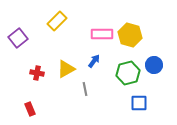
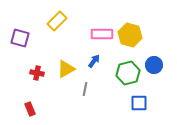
purple square: moved 2 px right; rotated 36 degrees counterclockwise
gray line: rotated 24 degrees clockwise
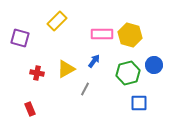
gray line: rotated 16 degrees clockwise
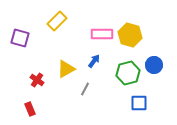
red cross: moved 7 px down; rotated 24 degrees clockwise
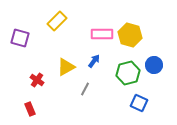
yellow triangle: moved 2 px up
blue square: rotated 24 degrees clockwise
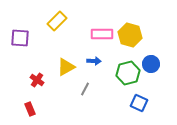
purple square: rotated 12 degrees counterclockwise
blue arrow: rotated 56 degrees clockwise
blue circle: moved 3 px left, 1 px up
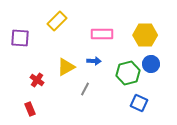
yellow hexagon: moved 15 px right; rotated 15 degrees counterclockwise
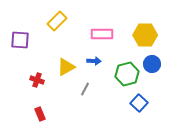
purple square: moved 2 px down
blue circle: moved 1 px right
green hexagon: moved 1 px left, 1 px down
red cross: rotated 16 degrees counterclockwise
blue square: rotated 18 degrees clockwise
red rectangle: moved 10 px right, 5 px down
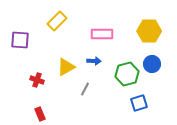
yellow hexagon: moved 4 px right, 4 px up
blue square: rotated 30 degrees clockwise
